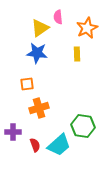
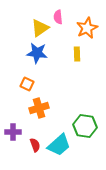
orange square: rotated 32 degrees clockwise
green hexagon: moved 2 px right
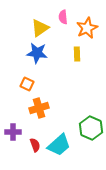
pink semicircle: moved 5 px right
green hexagon: moved 6 px right, 2 px down; rotated 15 degrees clockwise
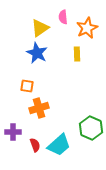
blue star: rotated 20 degrees clockwise
orange square: moved 2 px down; rotated 16 degrees counterclockwise
